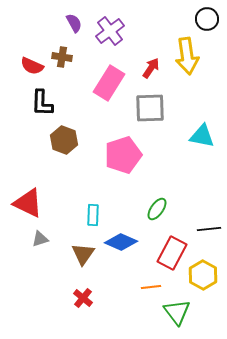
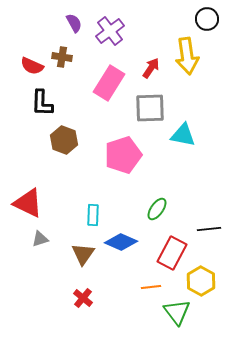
cyan triangle: moved 19 px left, 1 px up
yellow hexagon: moved 2 px left, 6 px down
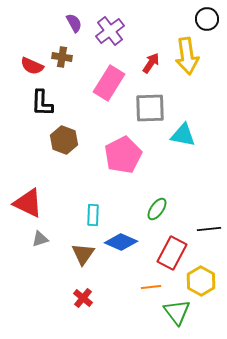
red arrow: moved 5 px up
pink pentagon: rotated 9 degrees counterclockwise
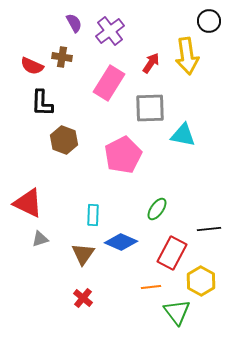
black circle: moved 2 px right, 2 px down
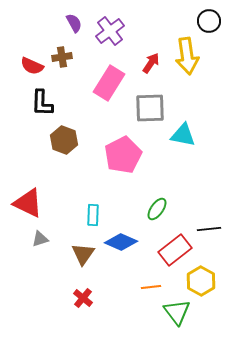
brown cross: rotated 18 degrees counterclockwise
red rectangle: moved 3 px right, 3 px up; rotated 24 degrees clockwise
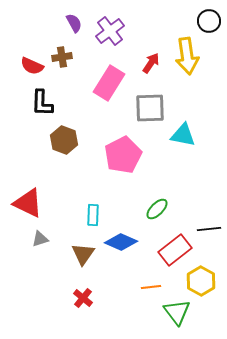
green ellipse: rotated 10 degrees clockwise
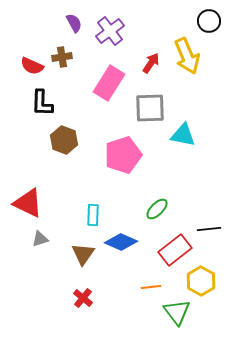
yellow arrow: rotated 15 degrees counterclockwise
pink pentagon: rotated 9 degrees clockwise
